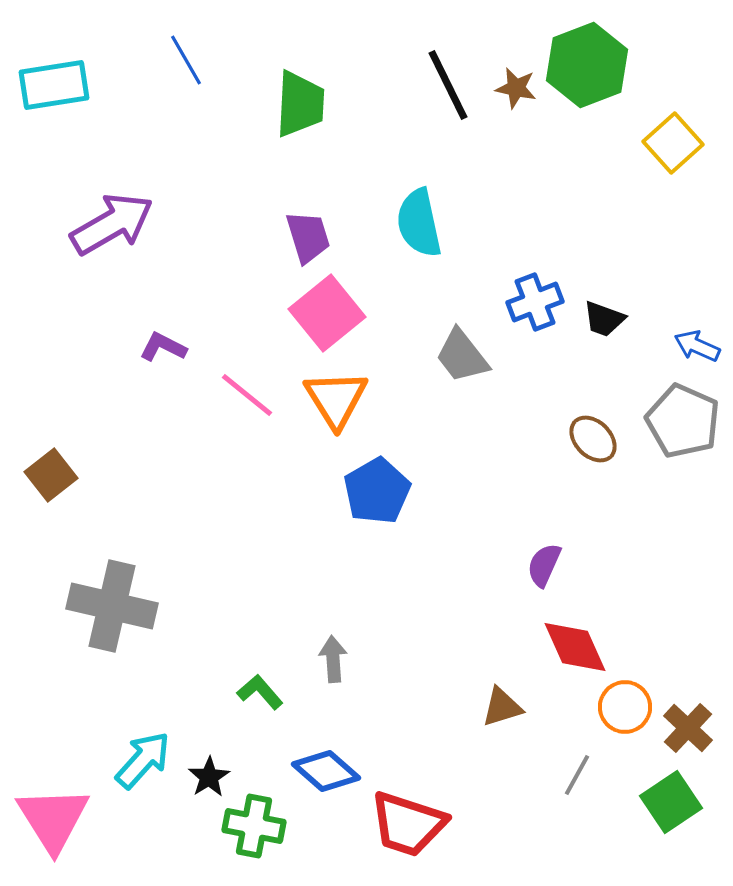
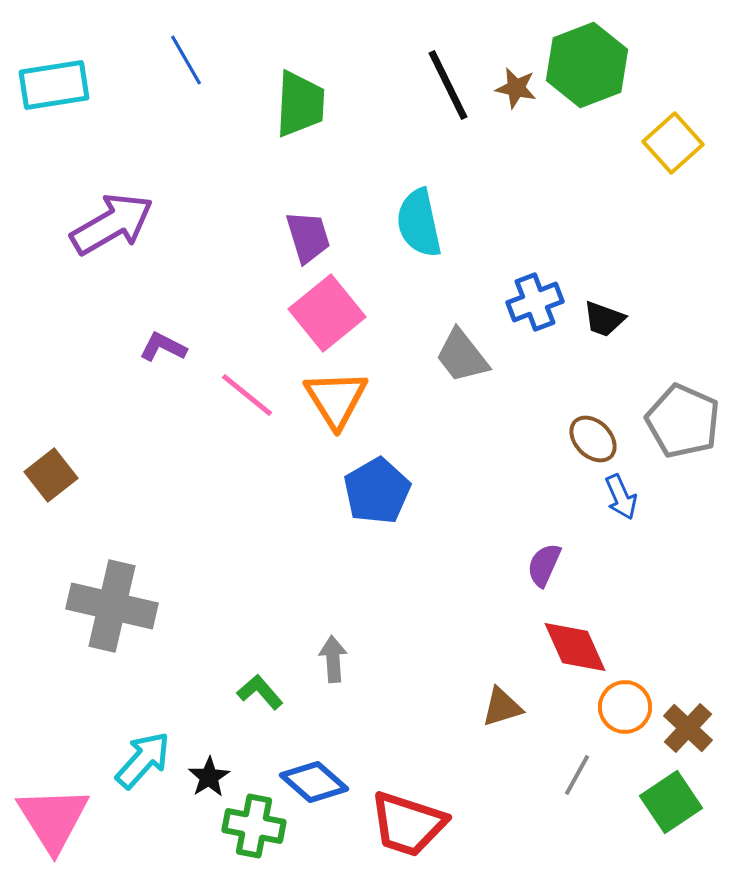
blue arrow: moved 76 px left, 151 px down; rotated 138 degrees counterclockwise
blue diamond: moved 12 px left, 11 px down
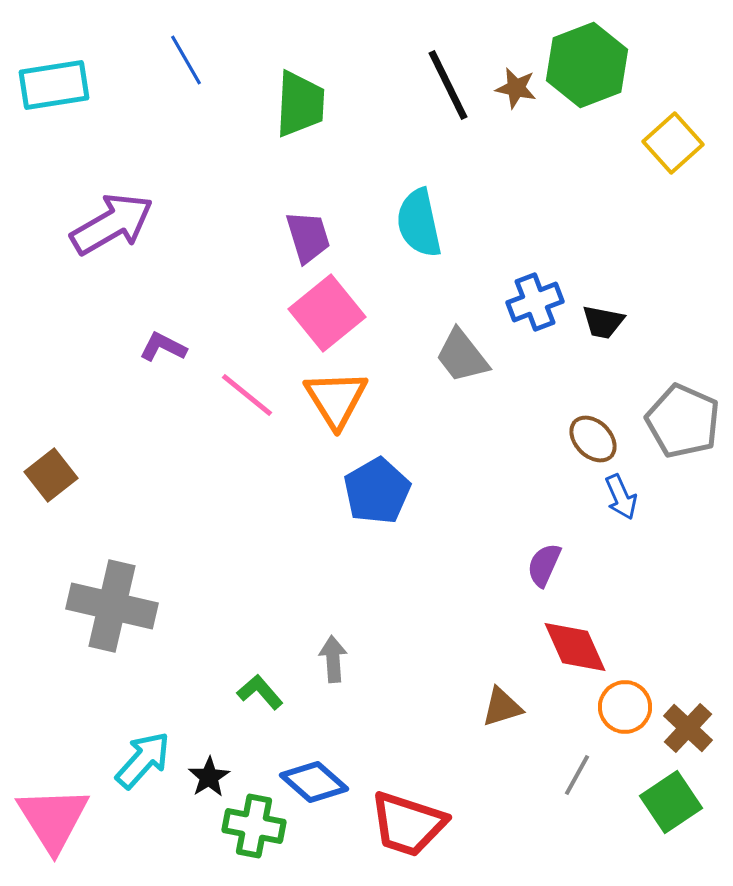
black trapezoid: moved 1 px left, 3 px down; rotated 9 degrees counterclockwise
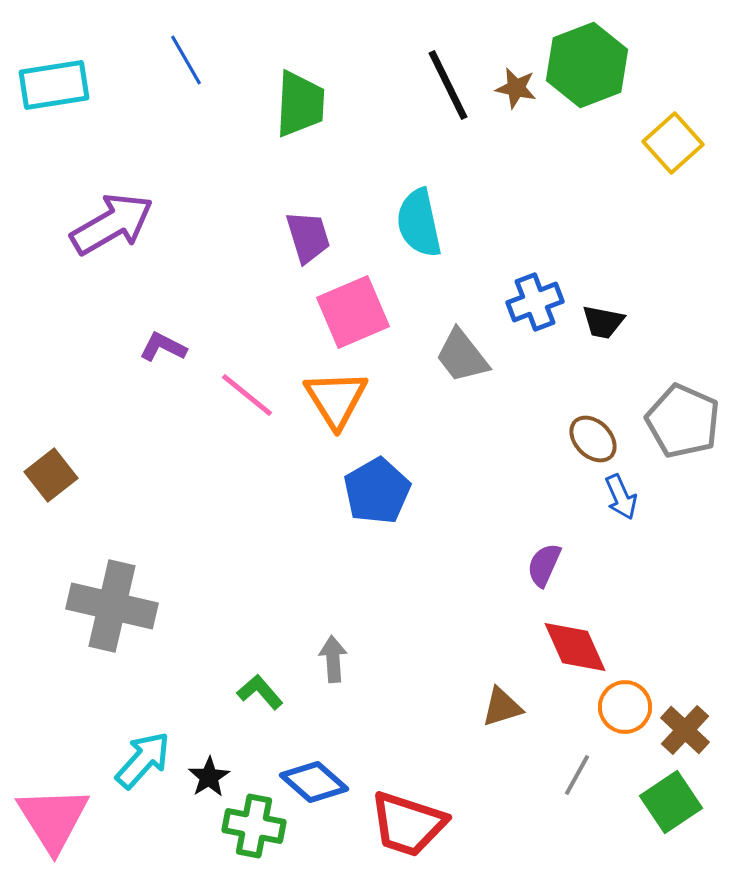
pink square: moved 26 px right, 1 px up; rotated 16 degrees clockwise
brown cross: moved 3 px left, 2 px down
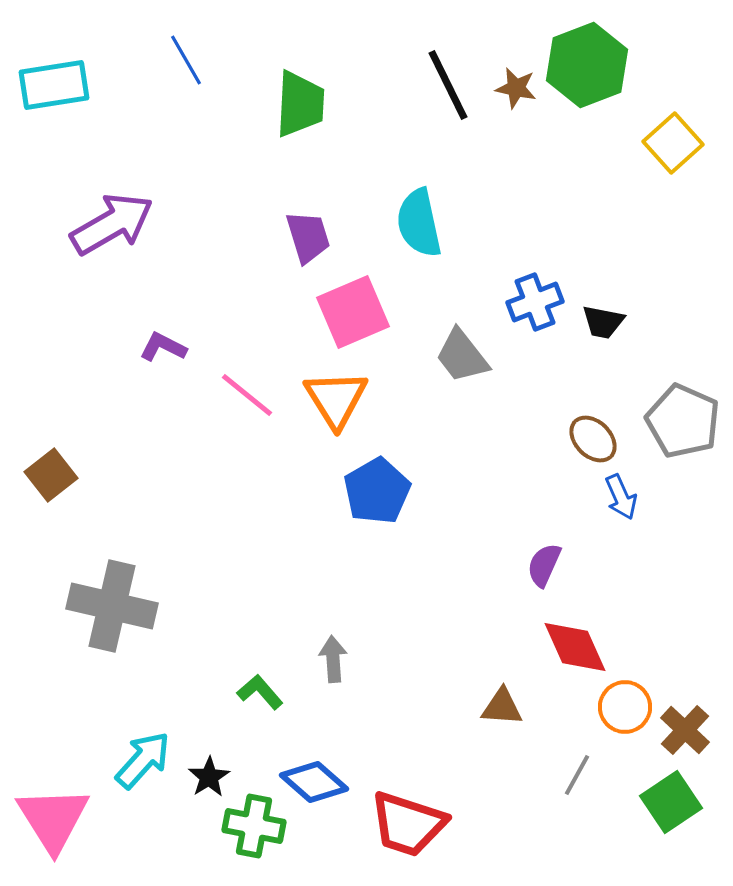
brown triangle: rotated 21 degrees clockwise
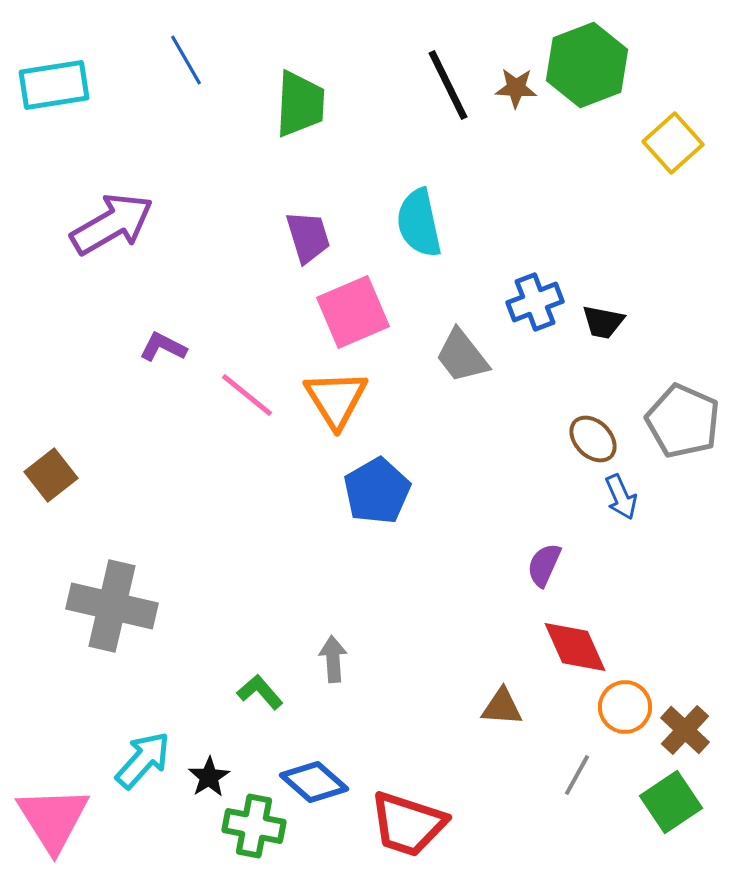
brown star: rotated 9 degrees counterclockwise
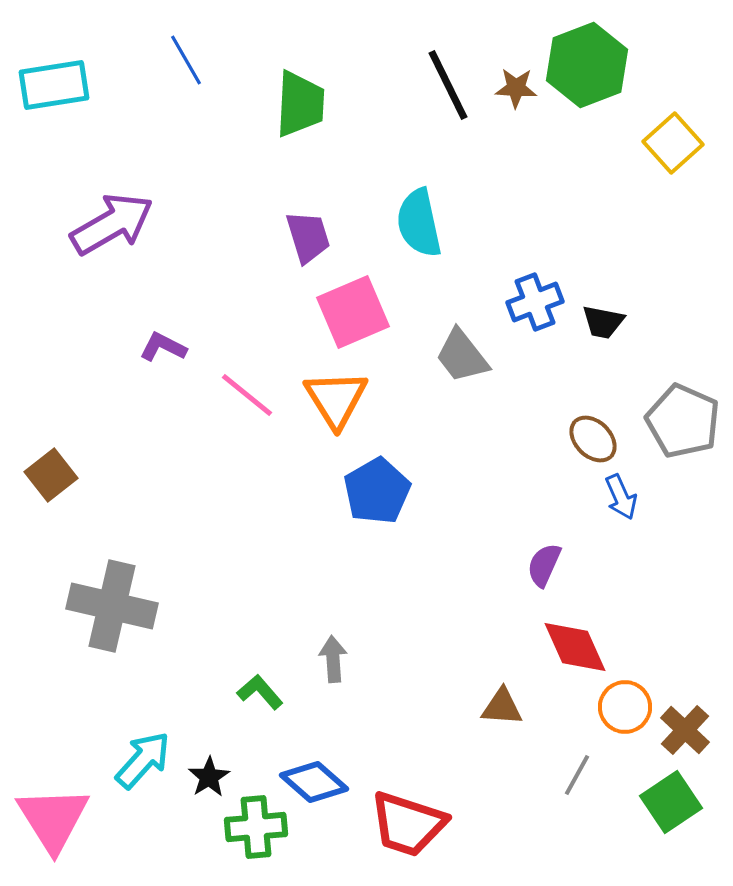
green cross: moved 2 px right, 1 px down; rotated 16 degrees counterclockwise
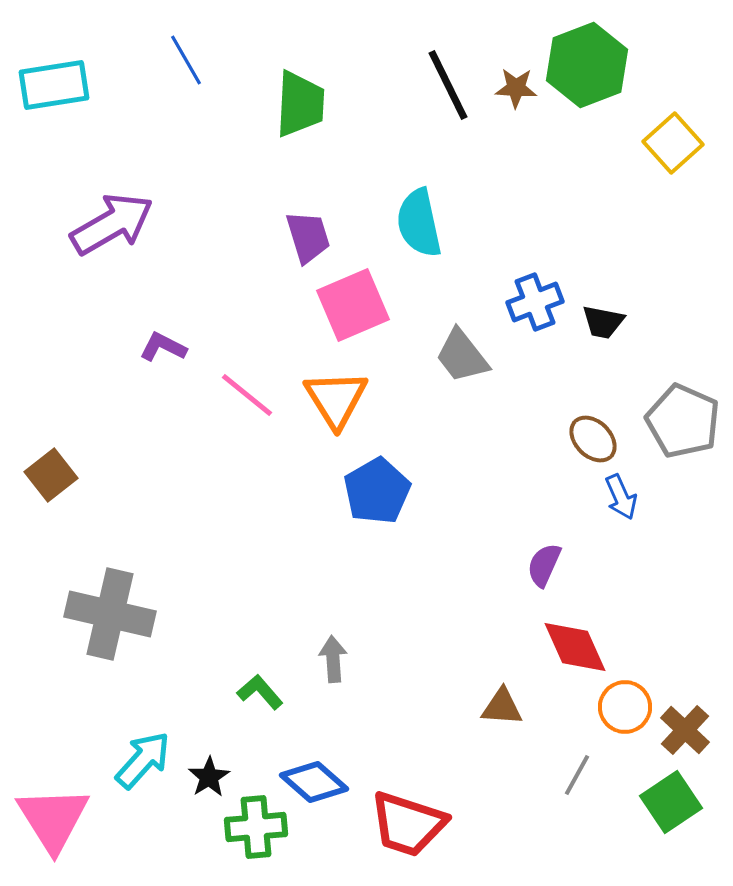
pink square: moved 7 px up
gray cross: moved 2 px left, 8 px down
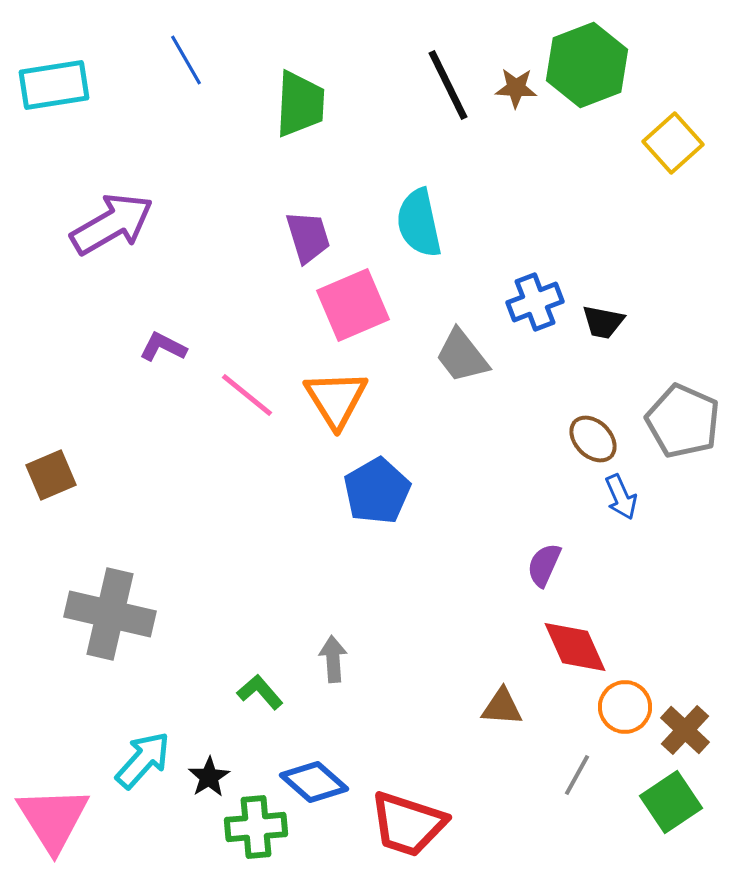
brown square: rotated 15 degrees clockwise
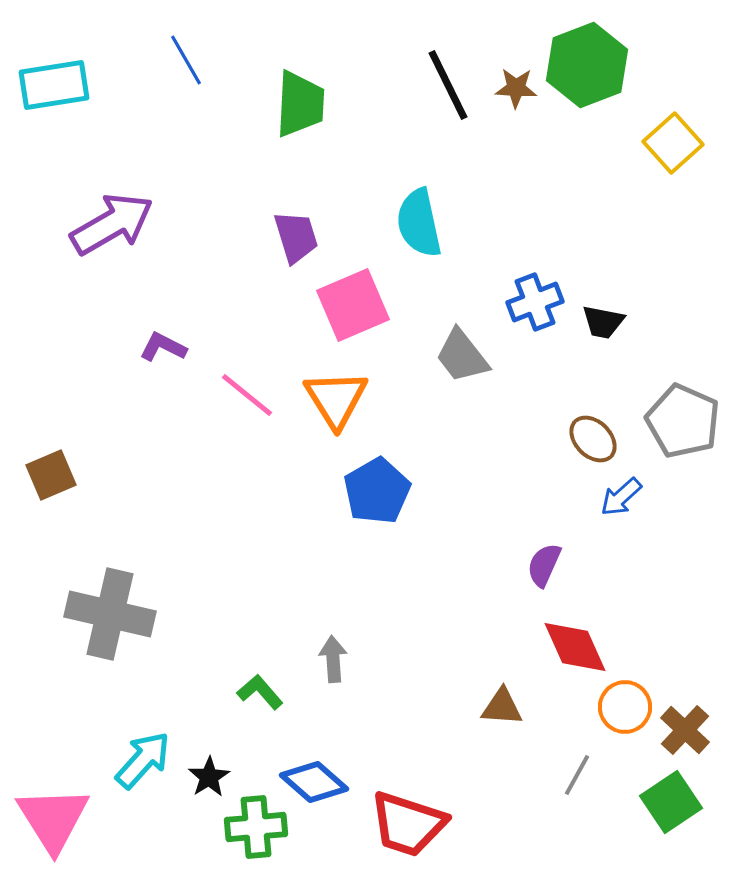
purple trapezoid: moved 12 px left
blue arrow: rotated 72 degrees clockwise
